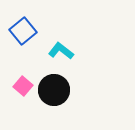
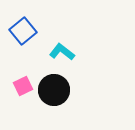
cyan L-shape: moved 1 px right, 1 px down
pink square: rotated 24 degrees clockwise
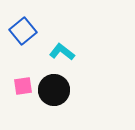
pink square: rotated 18 degrees clockwise
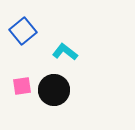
cyan L-shape: moved 3 px right
pink square: moved 1 px left
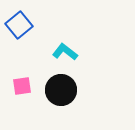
blue square: moved 4 px left, 6 px up
black circle: moved 7 px right
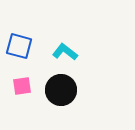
blue square: moved 21 px down; rotated 36 degrees counterclockwise
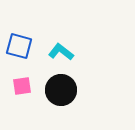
cyan L-shape: moved 4 px left
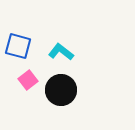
blue square: moved 1 px left
pink square: moved 6 px right, 6 px up; rotated 30 degrees counterclockwise
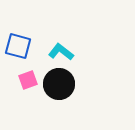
pink square: rotated 18 degrees clockwise
black circle: moved 2 px left, 6 px up
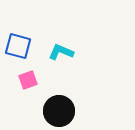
cyan L-shape: rotated 15 degrees counterclockwise
black circle: moved 27 px down
